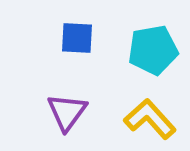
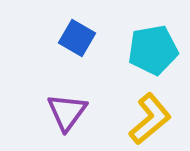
blue square: rotated 27 degrees clockwise
yellow L-shape: rotated 92 degrees clockwise
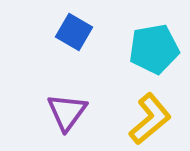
blue square: moved 3 px left, 6 px up
cyan pentagon: moved 1 px right, 1 px up
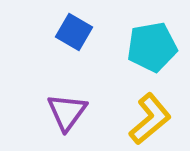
cyan pentagon: moved 2 px left, 2 px up
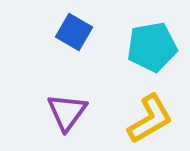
yellow L-shape: rotated 10 degrees clockwise
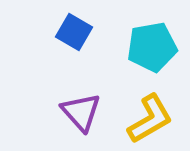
purple triangle: moved 14 px right; rotated 18 degrees counterclockwise
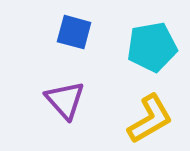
blue square: rotated 15 degrees counterclockwise
purple triangle: moved 16 px left, 12 px up
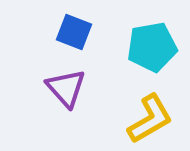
blue square: rotated 6 degrees clockwise
purple triangle: moved 1 px right, 12 px up
